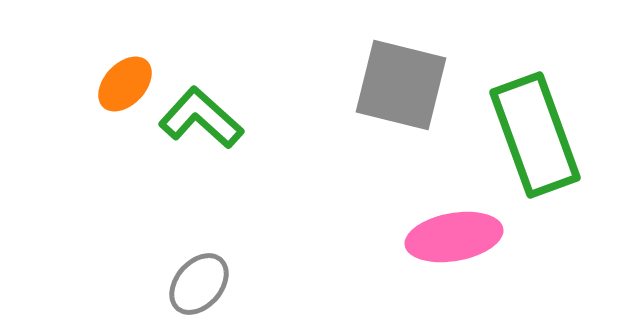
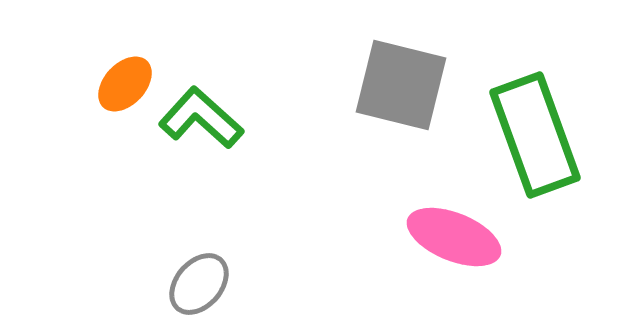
pink ellipse: rotated 32 degrees clockwise
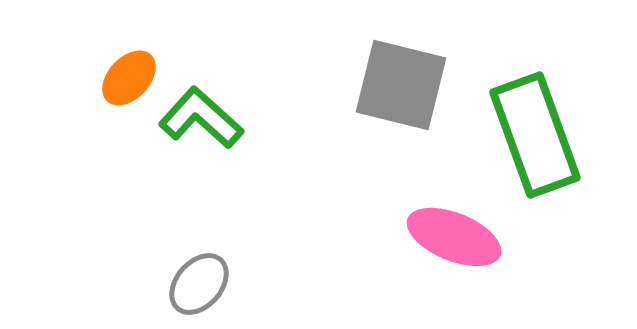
orange ellipse: moved 4 px right, 6 px up
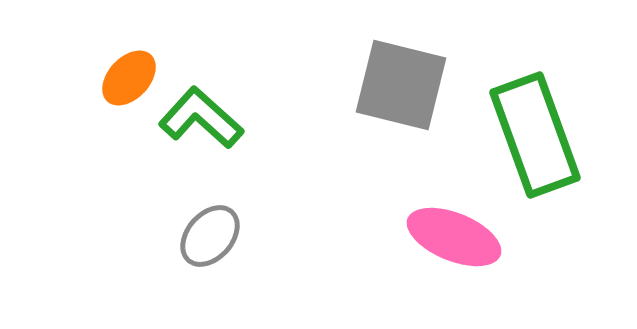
gray ellipse: moved 11 px right, 48 px up
